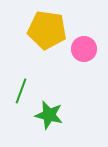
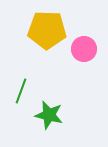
yellow pentagon: rotated 6 degrees counterclockwise
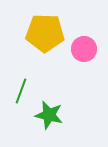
yellow pentagon: moved 2 px left, 3 px down
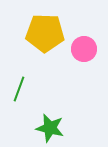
green line: moved 2 px left, 2 px up
green star: moved 1 px right, 13 px down
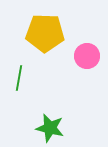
pink circle: moved 3 px right, 7 px down
green line: moved 11 px up; rotated 10 degrees counterclockwise
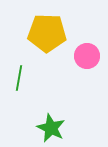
yellow pentagon: moved 2 px right
green star: moved 1 px right; rotated 12 degrees clockwise
